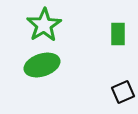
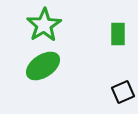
green ellipse: moved 1 px right, 1 px down; rotated 16 degrees counterclockwise
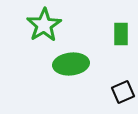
green rectangle: moved 3 px right
green ellipse: moved 28 px right, 2 px up; rotated 28 degrees clockwise
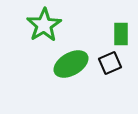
green ellipse: rotated 24 degrees counterclockwise
black square: moved 13 px left, 29 px up
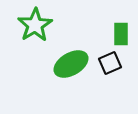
green star: moved 9 px left
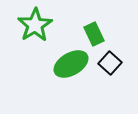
green rectangle: moved 27 px left; rotated 25 degrees counterclockwise
black square: rotated 25 degrees counterclockwise
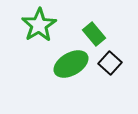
green star: moved 4 px right
green rectangle: rotated 15 degrees counterclockwise
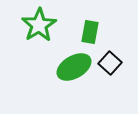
green rectangle: moved 4 px left, 2 px up; rotated 50 degrees clockwise
green ellipse: moved 3 px right, 3 px down
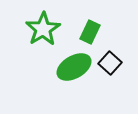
green star: moved 4 px right, 4 px down
green rectangle: rotated 15 degrees clockwise
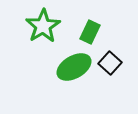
green star: moved 3 px up
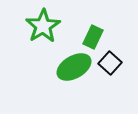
green rectangle: moved 3 px right, 5 px down
